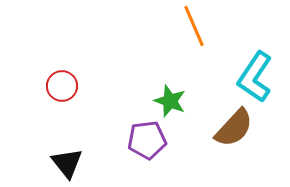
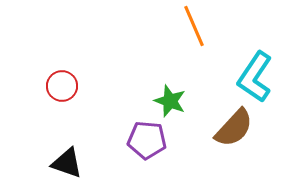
purple pentagon: rotated 12 degrees clockwise
black triangle: rotated 32 degrees counterclockwise
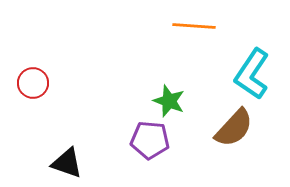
orange line: rotated 63 degrees counterclockwise
cyan L-shape: moved 3 px left, 3 px up
red circle: moved 29 px left, 3 px up
green star: moved 1 px left
purple pentagon: moved 3 px right
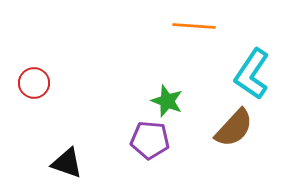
red circle: moved 1 px right
green star: moved 2 px left
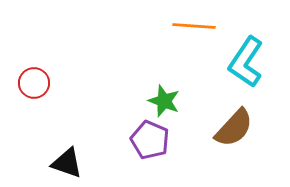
cyan L-shape: moved 6 px left, 12 px up
green star: moved 3 px left
purple pentagon: rotated 18 degrees clockwise
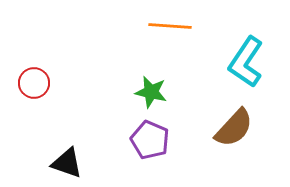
orange line: moved 24 px left
green star: moved 13 px left, 9 px up; rotated 8 degrees counterclockwise
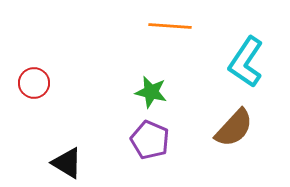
black triangle: rotated 12 degrees clockwise
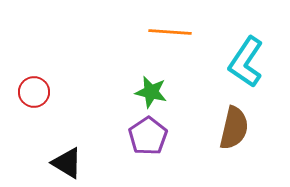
orange line: moved 6 px down
red circle: moved 9 px down
brown semicircle: rotated 30 degrees counterclockwise
purple pentagon: moved 2 px left, 4 px up; rotated 15 degrees clockwise
